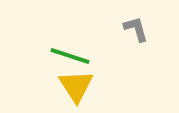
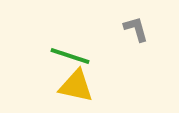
yellow triangle: rotated 45 degrees counterclockwise
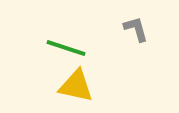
green line: moved 4 px left, 8 px up
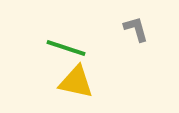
yellow triangle: moved 4 px up
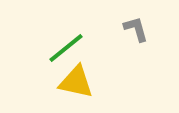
green line: rotated 57 degrees counterclockwise
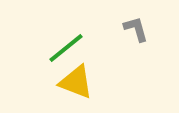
yellow triangle: rotated 9 degrees clockwise
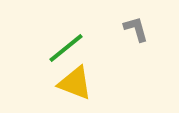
yellow triangle: moved 1 px left, 1 px down
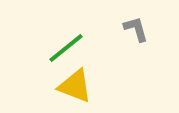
yellow triangle: moved 3 px down
